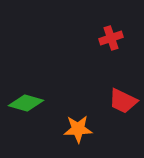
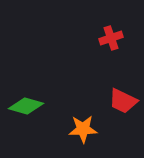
green diamond: moved 3 px down
orange star: moved 5 px right
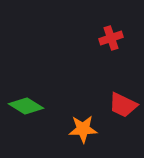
red trapezoid: moved 4 px down
green diamond: rotated 16 degrees clockwise
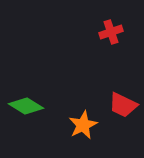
red cross: moved 6 px up
orange star: moved 4 px up; rotated 24 degrees counterclockwise
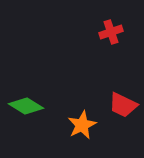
orange star: moved 1 px left
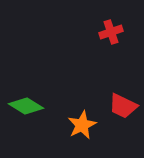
red trapezoid: moved 1 px down
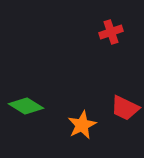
red trapezoid: moved 2 px right, 2 px down
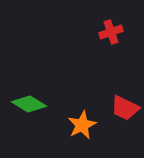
green diamond: moved 3 px right, 2 px up
